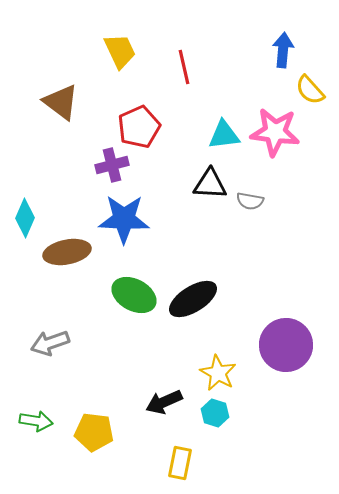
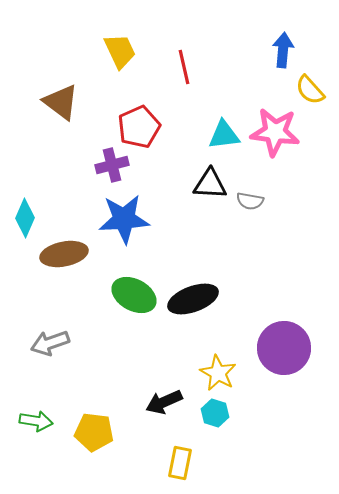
blue star: rotated 6 degrees counterclockwise
brown ellipse: moved 3 px left, 2 px down
black ellipse: rotated 12 degrees clockwise
purple circle: moved 2 px left, 3 px down
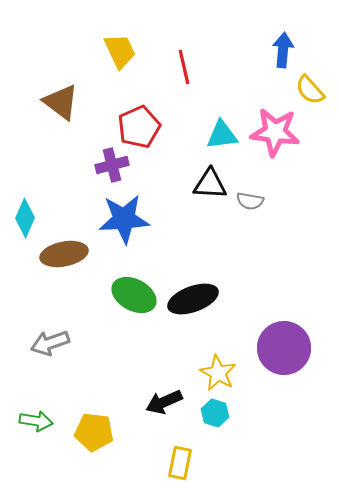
cyan triangle: moved 2 px left
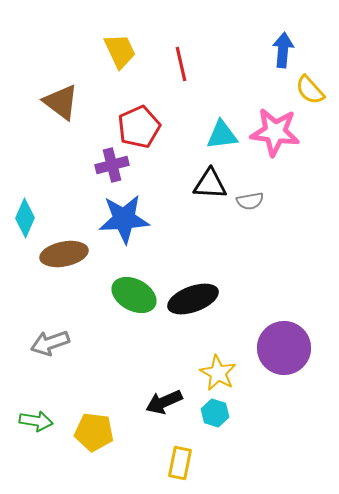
red line: moved 3 px left, 3 px up
gray semicircle: rotated 20 degrees counterclockwise
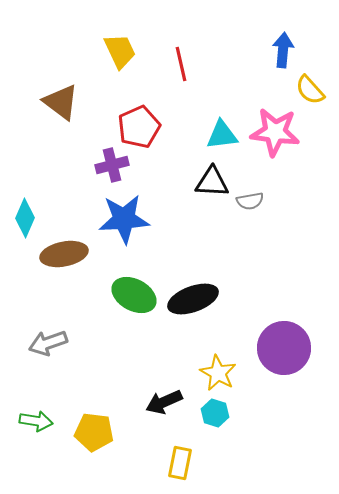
black triangle: moved 2 px right, 2 px up
gray arrow: moved 2 px left
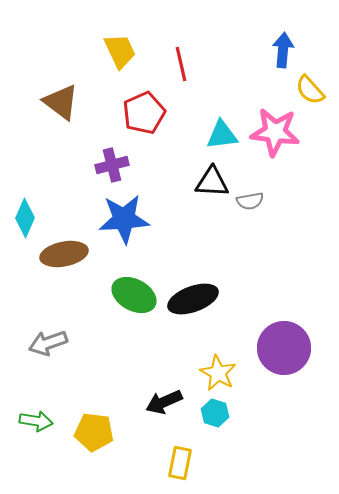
red pentagon: moved 5 px right, 14 px up
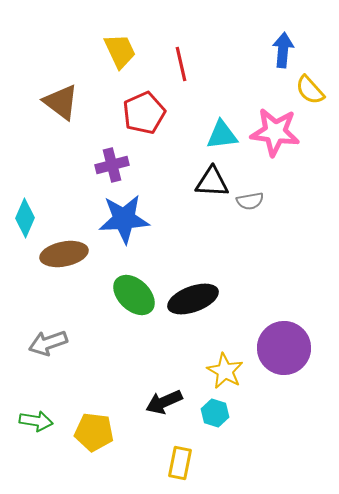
green ellipse: rotated 15 degrees clockwise
yellow star: moved 7 px right, 2 px up
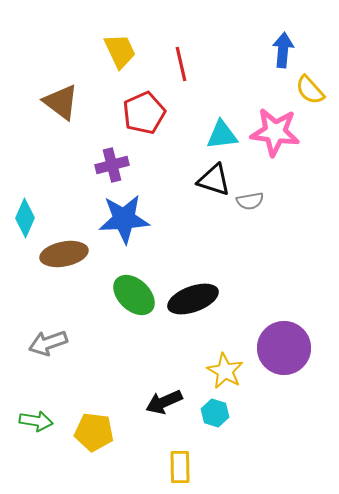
black triangle: moved 2 px right, 2 px up; rotated 15 degrees clockwise
yellow rectangle: moved 4 px down; rotated 12 degrees counterclockwise
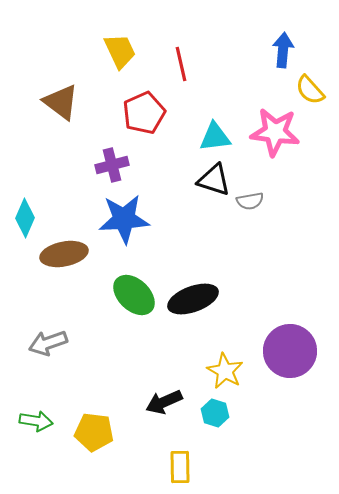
cyan triangle: moved 7 px left, 2 px down
purple circle: moved 6 px right, 3 px down
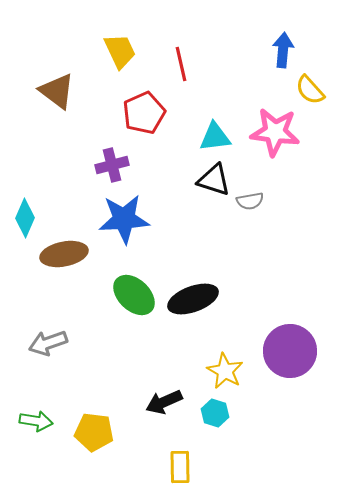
brown triangle: moved 4 px left, 11 px up
